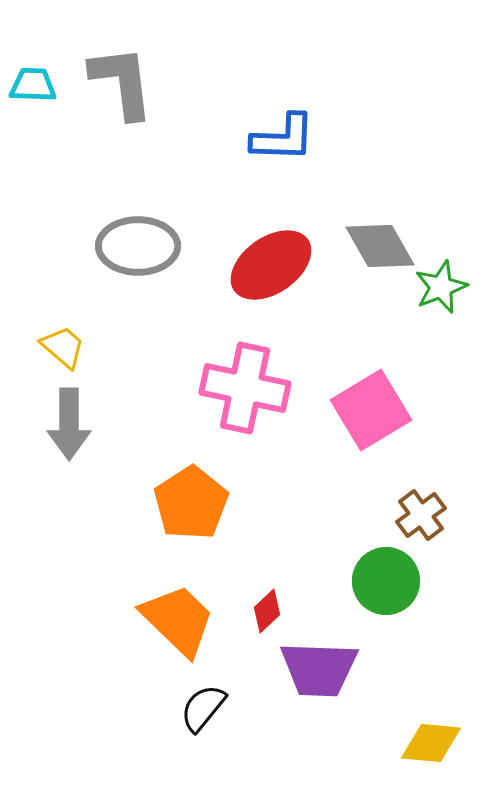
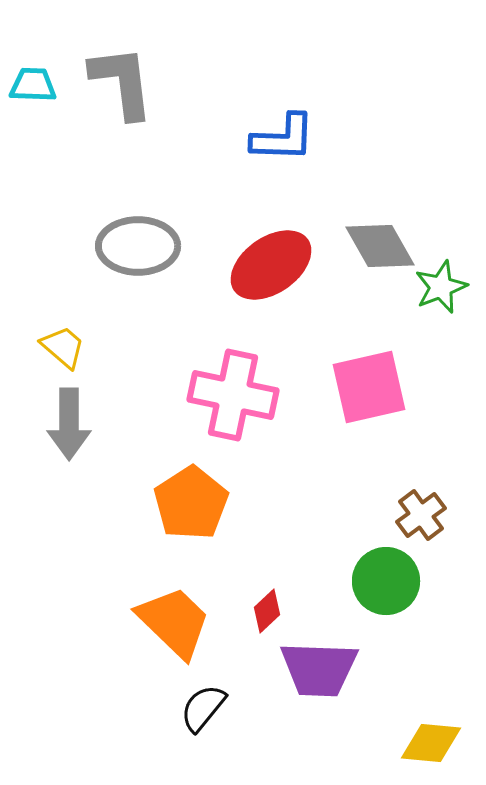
pink cross: moved 12 px left, 7 px down
pink square: moved 2 px left, 23 px up; rotated 18 degrees clockwise
orange trapezoid: moved 4 px left, 2 px down
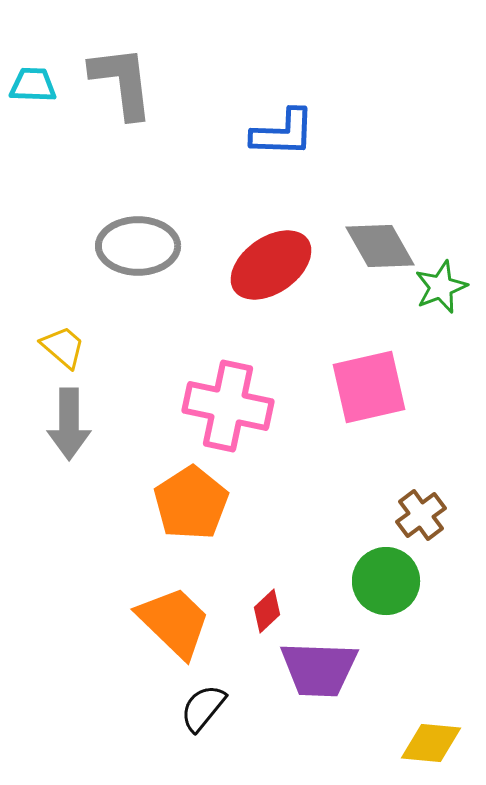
blue L-shape: moved 5 px up
pink cross: moved 5 px left, 11 px down
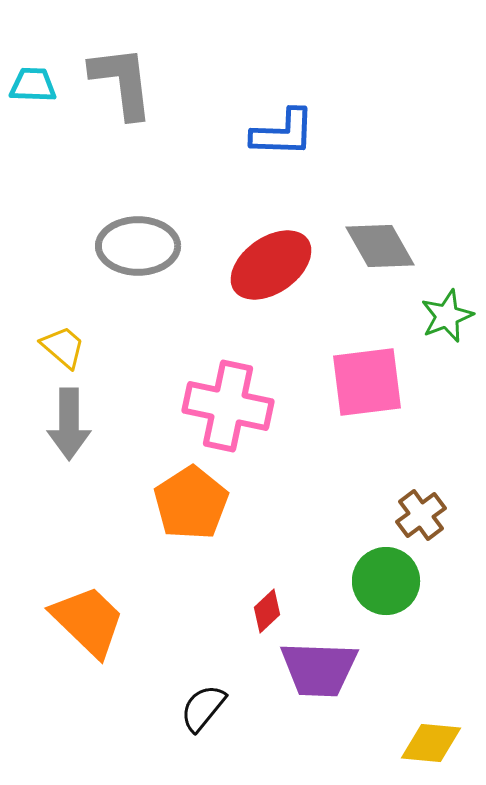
green star: moved 6 px right, 29 px down
pink square: moved 2 px left, 5 px up; rotated 6 degrees clockwise
orange trapezoid: moved 86 px left, 1 px up
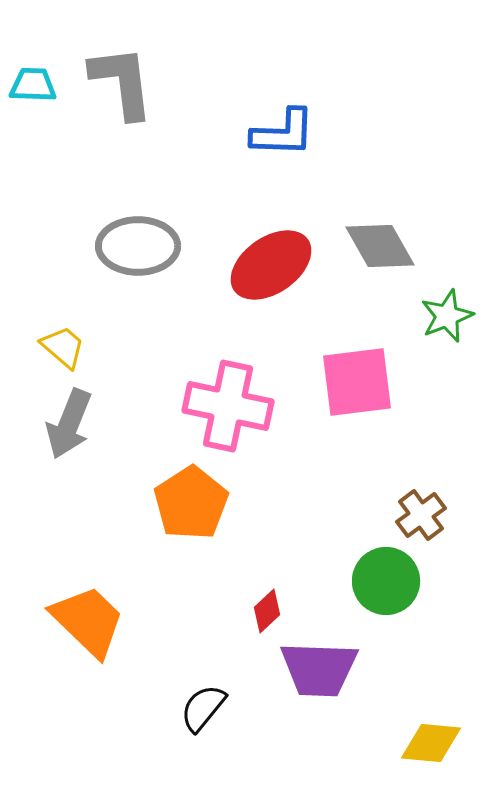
pink square: moved 10 px left
gray arrow: rotated 22 degrees clockwise
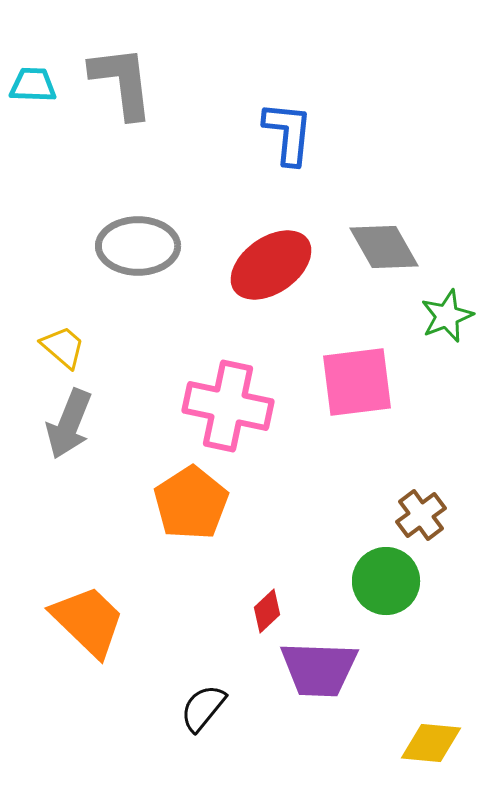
blue L-shape: moved 5 px right; rotated 86 degrees counterclockwise
gray diamond: moved 4 px right, 1 px down
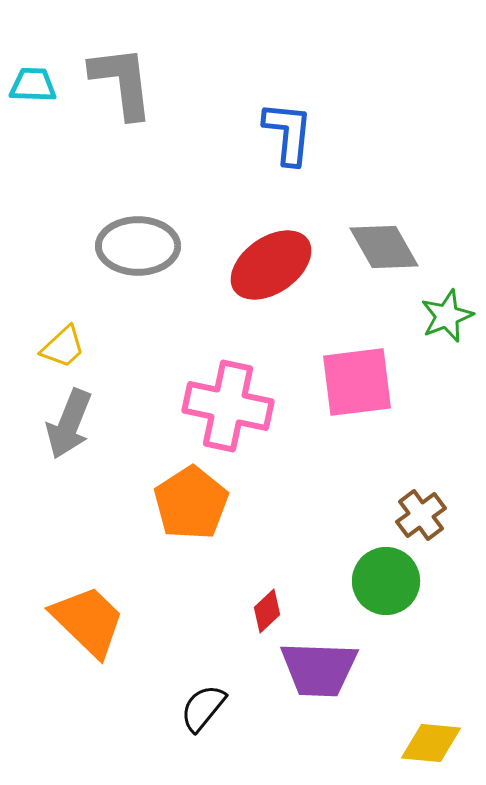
yellow trapezoid: rotated 96 degrees clockwise
